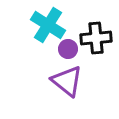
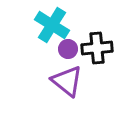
cyan cross: moved 4 px right
black cross: moved 1 px right, 10 px down
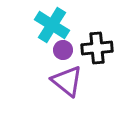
purple circle: moved 5 px left, 1 px down
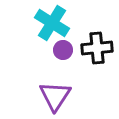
cyan cross: moved 2 px up
purple triangle: moved 12 px left, 15 px down; rotated 24 degrees clockwise
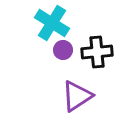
black cross: moved 4 px down
purple triangle: moved 22 px right; rotated 24 degrees clockwise
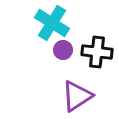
black cross: rotated 12 degrees clockwise
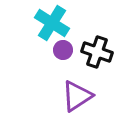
black cross: rotated 12 degrees clockwise
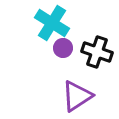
purple circle: moved 2 px up
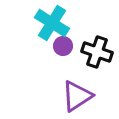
purple circle: moved 2 px up
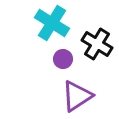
purple circle: moved 13 px down
black cross: moved 8 px up; rotated 12 degrees clockwise
